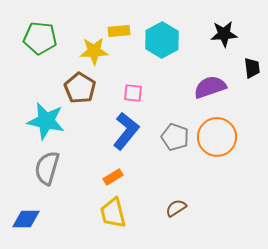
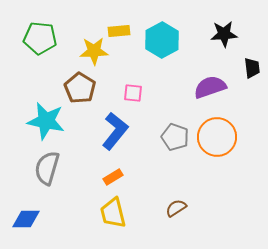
blue L-shape: moved 11 px left
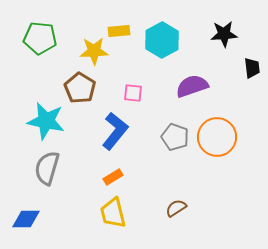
purple semicircle: moved 18 px left, 1 px up
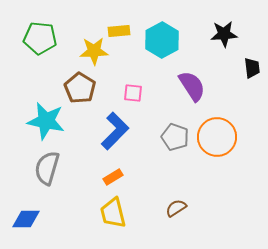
purple semicircle: rotated 76 degrees clockwise
blue L-shape: rotated 6 degrees clockwise
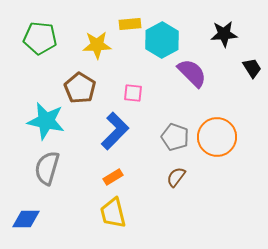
yellow rectangle: moved 11 px right, 7 px up
yellow star: moved 3 px right, 6 px up
black trapezoid: rotated 25 degrees counterclockwise
purple semicircle: moved 13 px up; rotated 12 degrees counterclockwise
brown semicircle: moved 31 px up; rotated 20 degrees counterclockwise
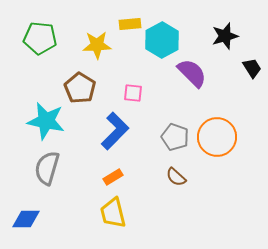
black star: moved 1 px right, 2 px down; rotated 12 degrees counterclockwise
brown semicircle: rotated 85 degrees counterclockwise
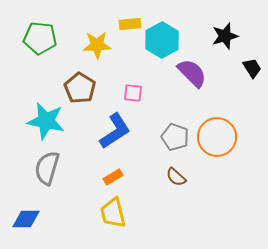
blue L-shape: rotated 12 degrees clockwise
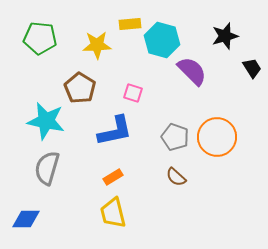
cyan hexagon: rotated 16 degrees counterclockwise
purple semicircle: moved 2 px up
pink square: rotated 12 degrees clockwise
blue L-shape: rotated 21 degrees clockwise
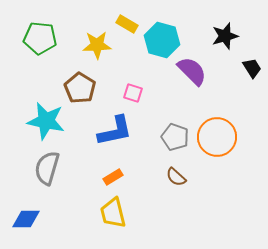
yellow rectangle: moved 3 px left; rotated 35 degrees clockwise
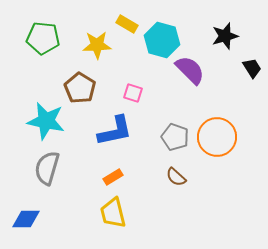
green pentagon: moved 3 px right
purple semicircle: moved 2 px left, 1 px up
